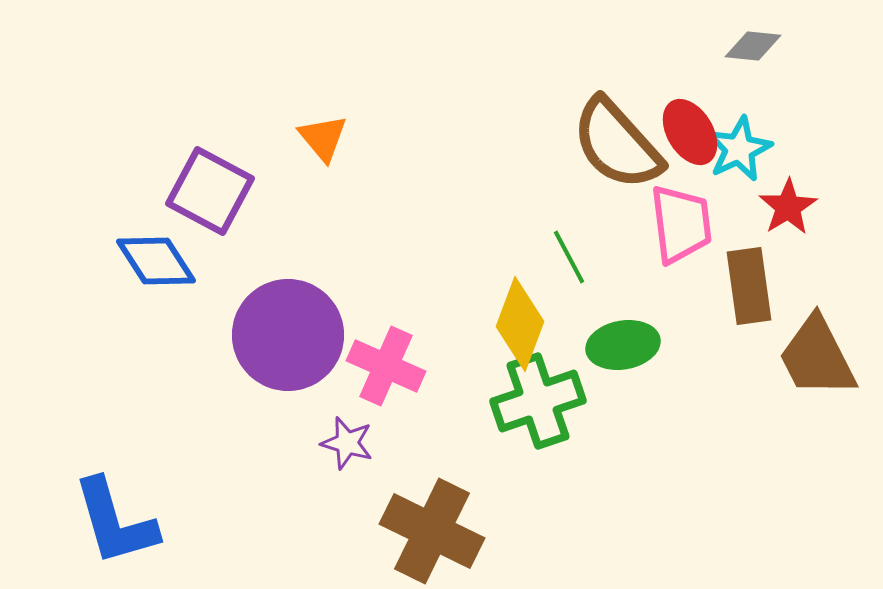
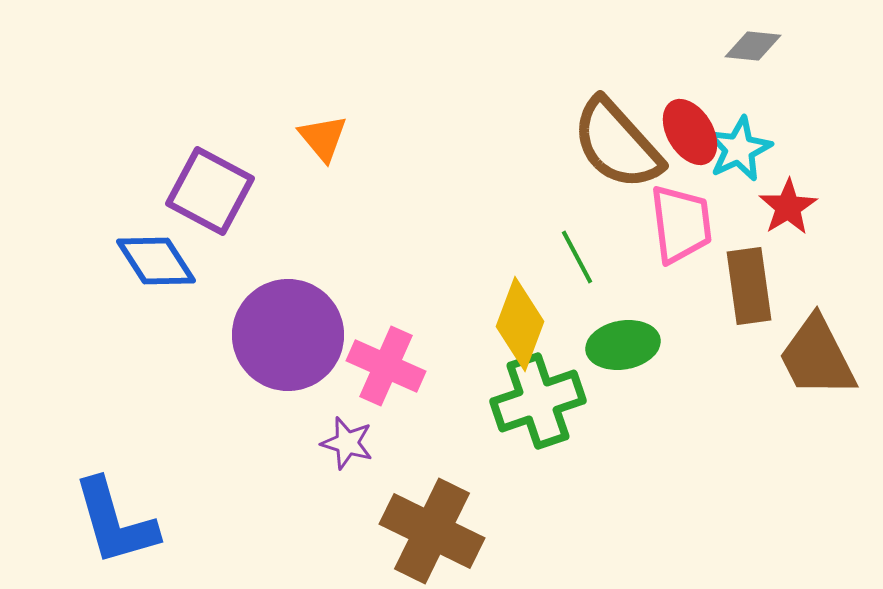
green line: moved 8 px right
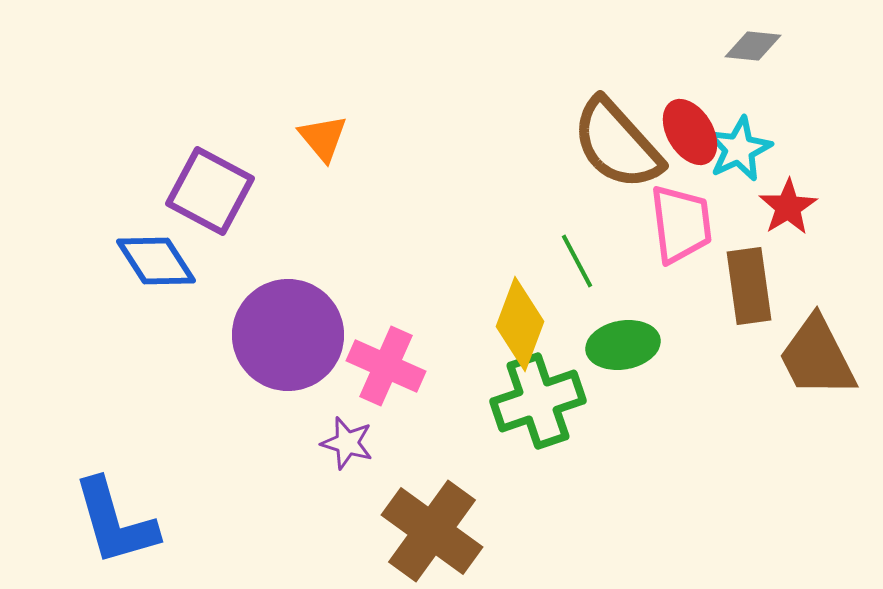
green line: moved 4 px down
brown cross: rotated 10 degrees clockwise
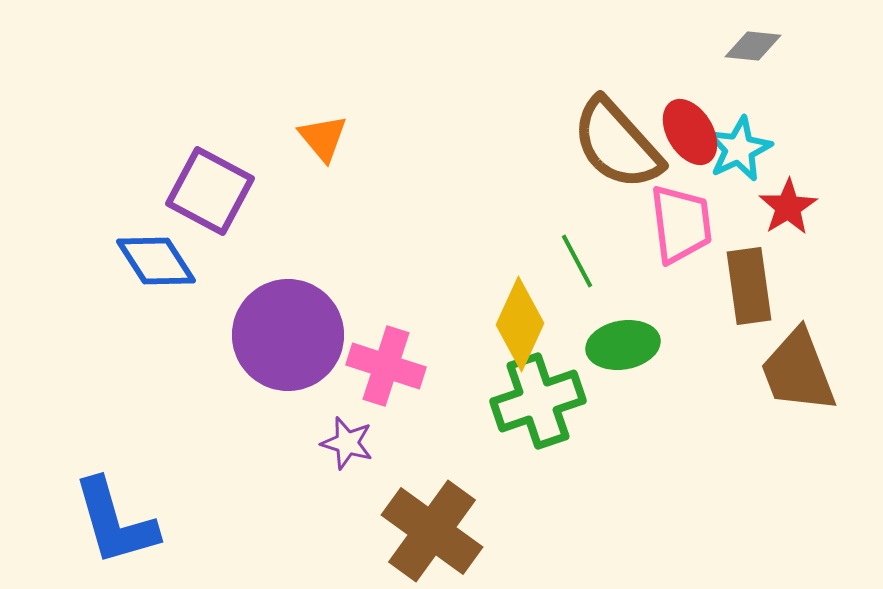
yellow diamond: rotated 4 degrees clockwise
brown trapezoid: moved 19 px left, 14 px down; rotated 6 degrees clockwise
pink cross: rotated 6 degrees counterclockwise
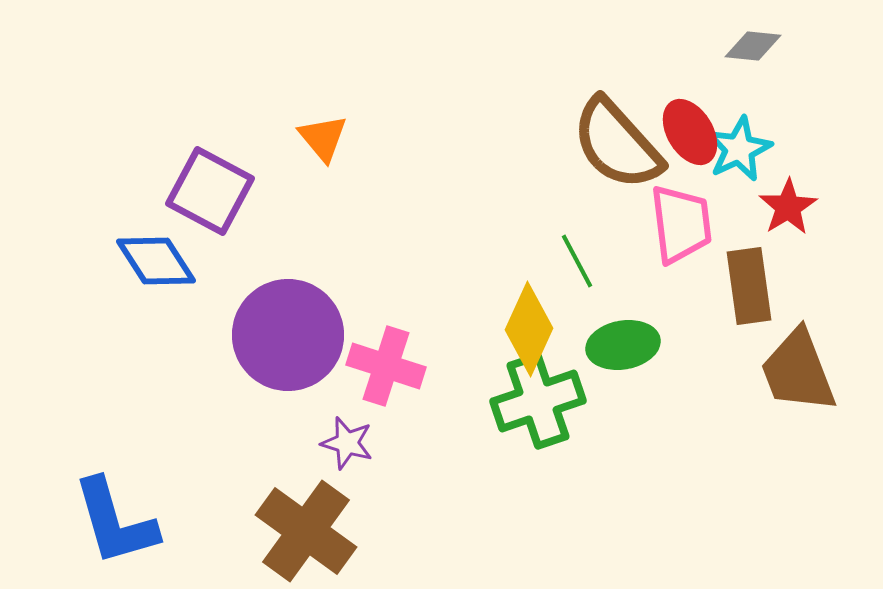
yellow diamond: moved 9 px right, 5 px down
brown cross: moved 126 px left
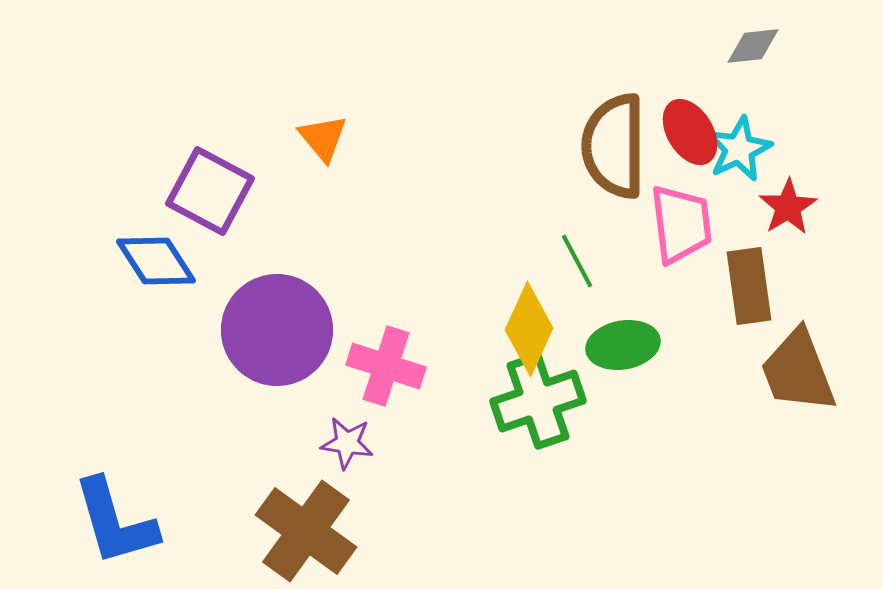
gray diamond: rotated 12 degrees counterclockwise
brown semicircle: moved 3 px left, 2 px down; rotated 42 degrees clockwise
purple circle: moved 11 px left, 5 px up
purple star: rotated 8 degrees counterclockwise
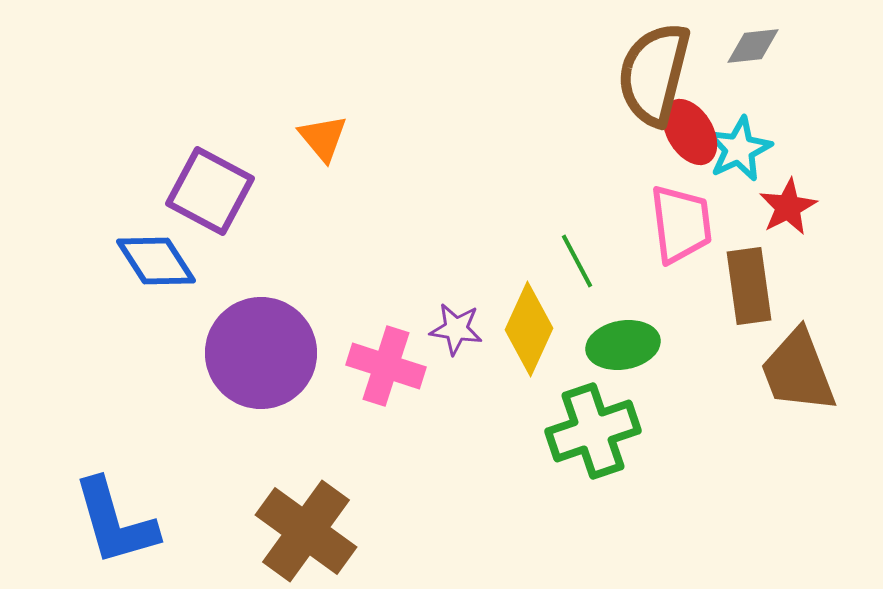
brown semicircle: moved 40 px right, 72 px up; rotated 14 degrees clockwise
red star: rotated 4 degrees clockwise
purple circle: moved 16 px left, 23 px down
green cross: moved 55 px right, 30 px down
purple star: moved 109 px right, 114 px up
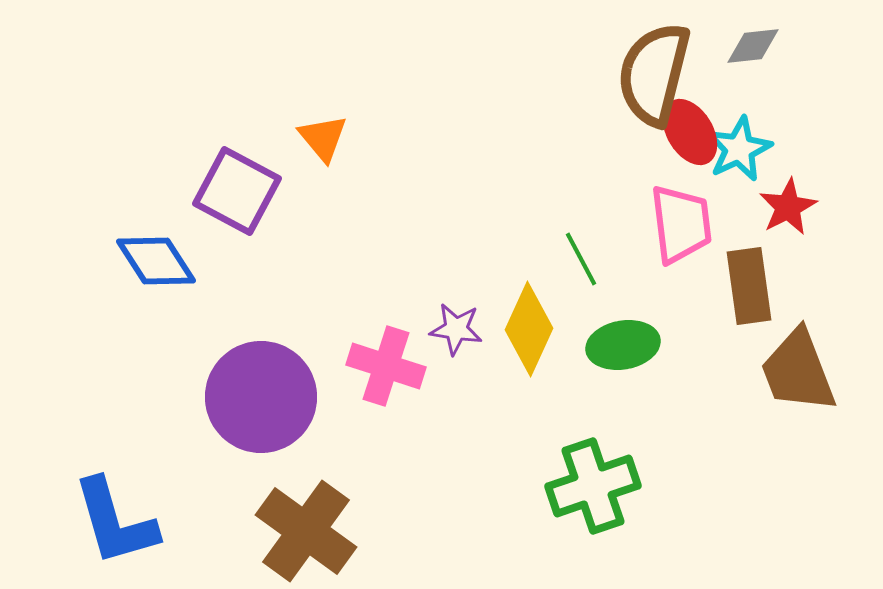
purple square: moved 27 px right
green line: moved 4 px right, 2 px up
purple circle: moved 44 px down
green cross: moved 55 px down
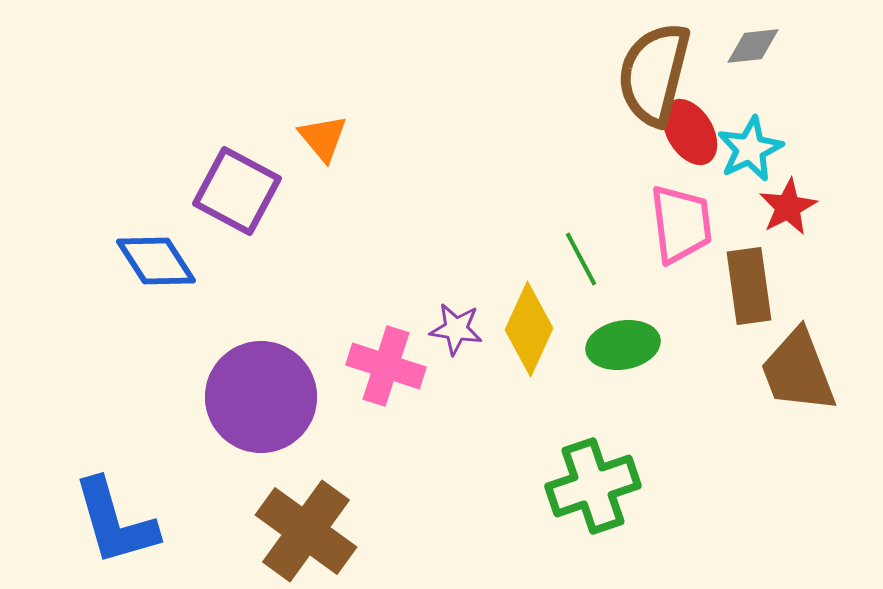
cyan star: moved 11 px right
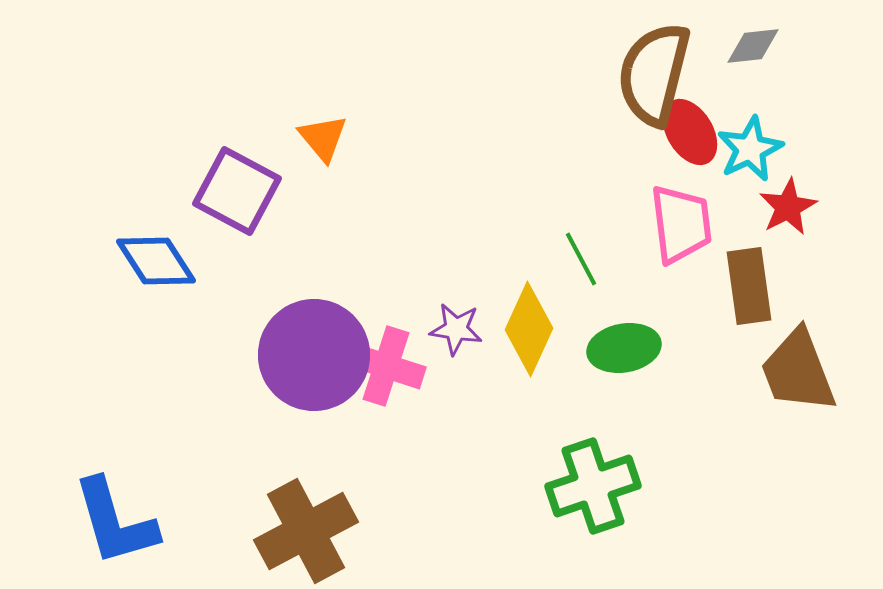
green ellipse: moved 1 px right, 3 px down
purple circle: moved 53 px right, 42 px up
brown cross: rotated 26 degrees clockwise
